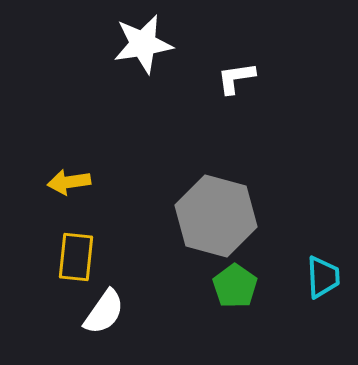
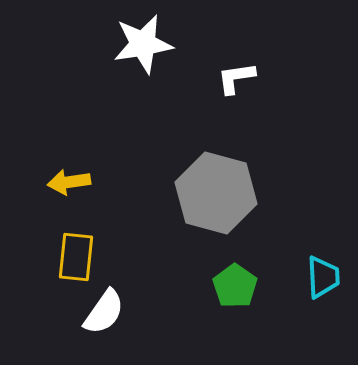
gray hexagon: moved 23 px up
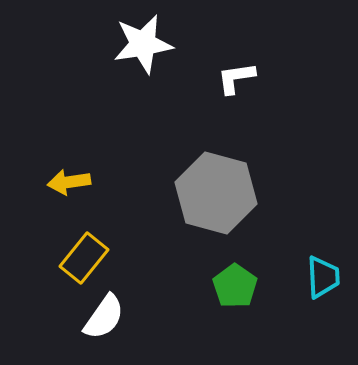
yellow rectangle: moved 8 px right, 1 px down; rotated 33 degrees clockwise
white semicircle: moved 5 px down
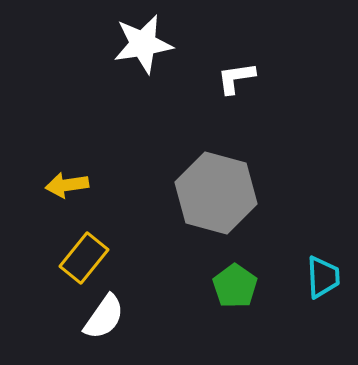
yellow arrow: moved 2 px left, 3 px down
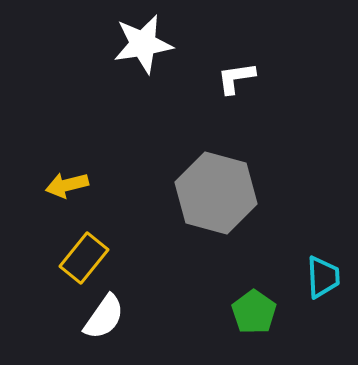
yellow arrow: rotated 6 degrees counterclockwise
green pentagon: moved 19 px right, 26 px down
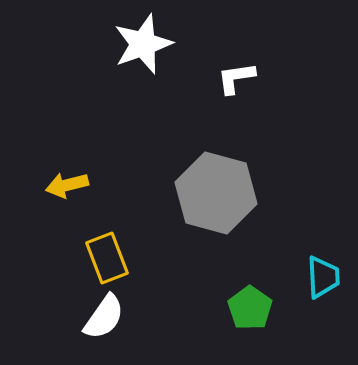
white star: rotated 10 degrees counterclockwise
yellow rectangle: moved 23 px right; rotated 60 degrees counterclockwise
green pentagon: moved 4 px left, 4 px up
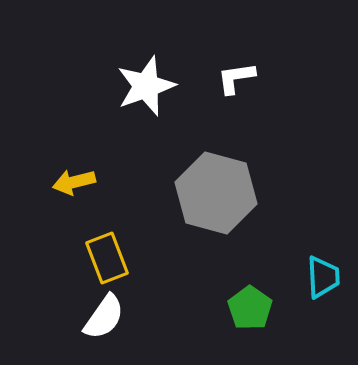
white star: moved 3 px right, 42 px down
yellow arrow: moved 7 px right, 3 px up
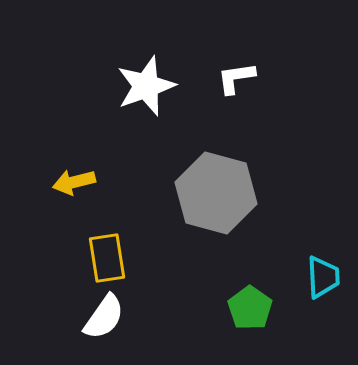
yellow rectangle: rotated 12 degrees clockwise
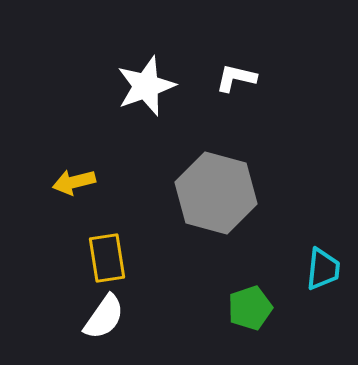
white L-shape: rotated 21 degrees clockwise
cyan trapezoid: moved 8 px up; rotated 9 degrees clockwise
green pentagon: rotated 18 degrees clockwise
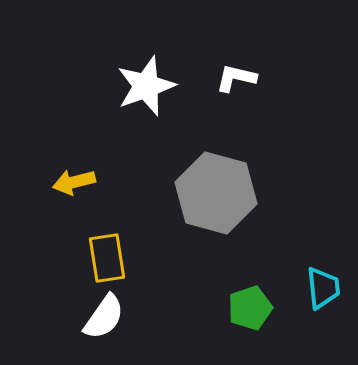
cyan trapezoid: moved 19 px down; rotated 12 degrees counterclockwise
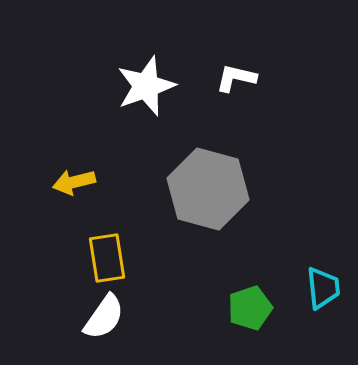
gray hexagon: moved 8 px left, 4 px up
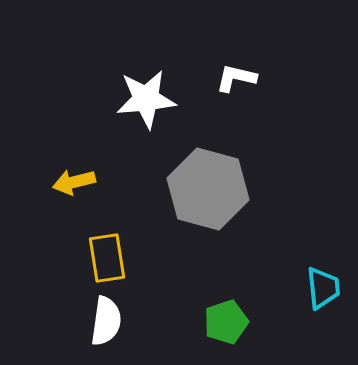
white star: moved 13 px down; rotated 14 degrees clockwise
green pentagon: moved 24 px left, 14 px down
white semicircle: moved 2 px right, 4 px down; rotated 27 degrees counterclockwise
